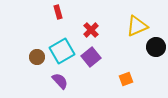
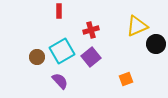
red rectangle: moved 1 px right, 1 px up; rotated 16 degrees clockwise
red cross: rotated 28 degrees clockwise
black circle: moved 3 px up
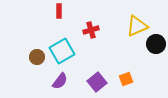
purple square: moved 6 px right, 25 px down
purple semicircle: rotated 78 degrees clockwise
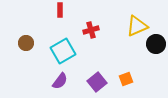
red rectangle: moved 1 px right, 1 px up
cyan square: moved 1 px right
brown circle: moved 11 px left, 14 px up
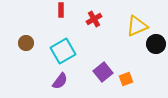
red rectangle: moved 1 px right
red cross: moved 3 px right, 11 px up; rotated 14 degrees counterclockwise
purple square: moved 6 px right, 10 px up
